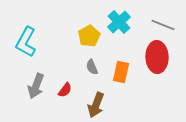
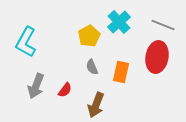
red ellipse: rotated 12 degrees clockwise
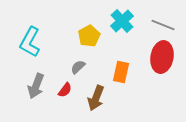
cyan cross: moved 3 px right, 1 px up
cyan L-shape: moved 4 px right
red ellipse: moved 5 px right
gray semicircle: moved 14 px left; rotated 70 degrees clockwise
brown arrow: moved 7 px up
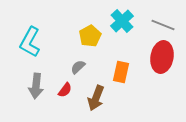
yellow pentagon: moved 1 px right
gray arrow: rotated 15 degrees counterclockwise
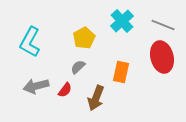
yellow pentagon: moved 6 px left, 2 px down
red ellipse: rotated 24 degrees counterclockwise
gray arrow: rotated 70 degrees clockwise
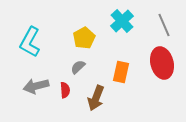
gray line: moved 1 px right; rotated 45 degrees clockwise
red ellipse: moved 6 px down
red semicircle: rotated 42 degrees counterclockwise
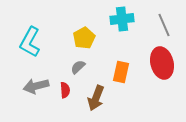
cyan cross: moved 2 px up; rotated 35 degrees clockwise
